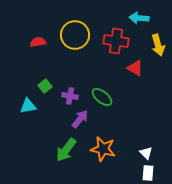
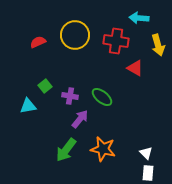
red semicircle: rotated 14 degrees counterclockwise
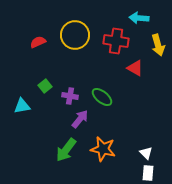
cyan triangle: moved 6 px left
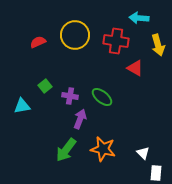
purple arrow: rotated 18 degrees counterclockwise
white triangle: moved 3 px left
white rectangle: moved 8 px right
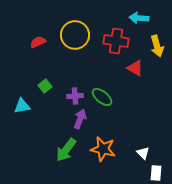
yellow arrow: moved 1 px left, 1 px down
purple cross: moved 5 px right; rotated 14 degrees counterclockwise
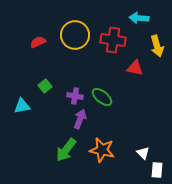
red cross: moved 3 px left, 1 px up
red triangle: rotated 18 degrees counterclockwise
purple cross: rotated 14 degrees clockwise
orange star: moved 1 px left, 1 px down
white rectangle: moved 1 px right, 3 px up
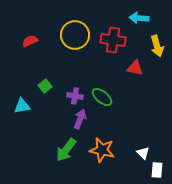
red semicircle: moved 8 px left, 1 px up
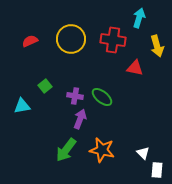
cyan arrow: rotated 102 degrees clockwise
yellow circle: moved 4 px left, 4 px down
